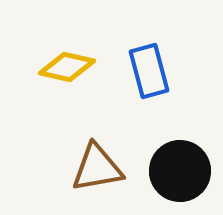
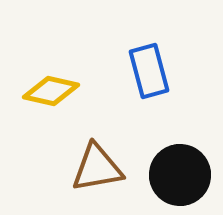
yellow diamond: moved 16 px left, 24 px down
black circle: moved 4 px down
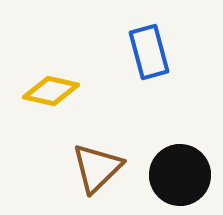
blue rectangle: moved 19 px up
brown triangle: rotated 34 degrees counterclockwise
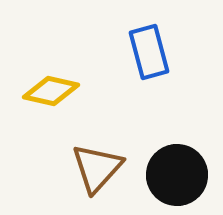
brown triangle: rotated 4 degrees counterclockwise
black circle: moved 3 px left
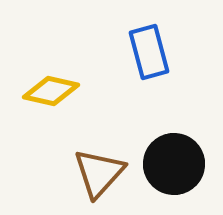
brown triangle: moved 2 px right, 5 px down
black circle: moved 3 px left, 11 px up
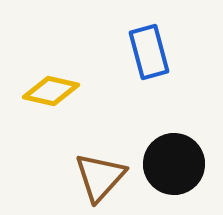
brown triangle: moved 1 px right, 4 px down
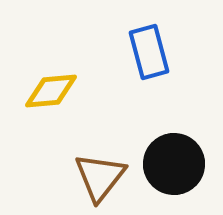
yellow diamond: rotated 18 degrees counterclockwise
brown triangle: rotated 4 degrees counterclockwise
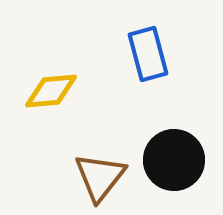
blue rectangle: moved 1 px left, 2 px down
black circle: moved 4 px up
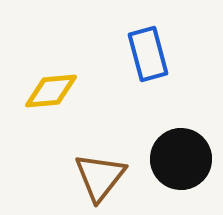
black circle: moved 7 px right, 1 px up
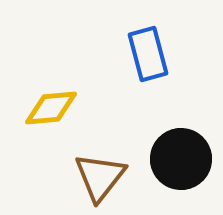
yellow diamond: moved 17 px down
